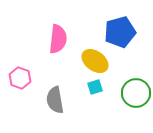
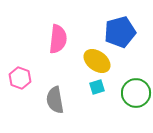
yellow ellipse: moved 2 px right
cyan square: moved 2 px right
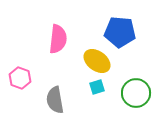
blue pentagon: rotated 20 degrees clockwise
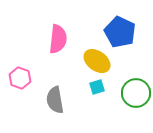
blue pentagon: rotated 20 degrees clockwise
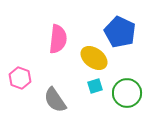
yellow ellipse: moved 3 px left, 3 px up
cyan square: moved 2 px left, 1 px up
green circle: moved 9 px left
gray semicircle: rotated 24 degrees counterclockwise
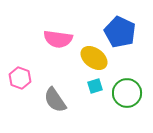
pink semicircle: rotated 92 degrees clockwise
